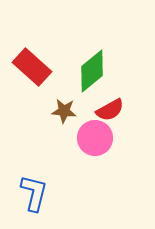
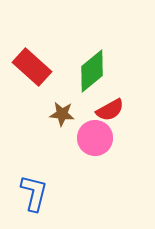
brown star: moved 2 px left, 3 px down
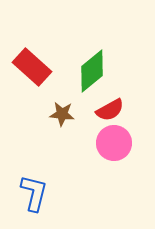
pink circle: moved 19 px right, 5 px down
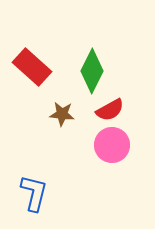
green diamond: rotated 24 degrees counterclockwise
pink circle: moved 2 px left, 2 px down
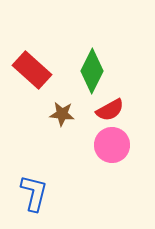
red rectangle: moved 3 px down
